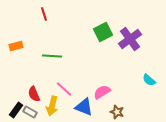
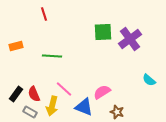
green square: rotated 24 degrees clockwise
black rectangle: moved 16 px up
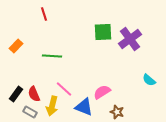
orange rectangle: rotated 32 degrees counterclockwise
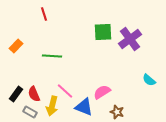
pink line: moved 1 px right, 2 px down
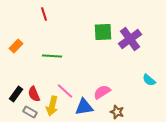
blue triangle: rotated 30 degrees counterclockwise
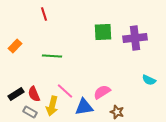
purple cross: moved 5 px right, 1 px up; rotated 30 degrees clockwise
orange rectangle: moved 1 px left
cyan semicircle: rotated 16 degrees counterclockwise
black rectangle: rotated 21 degrees clockwise
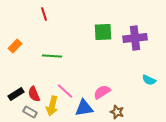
blue triangle: moved 1 px down
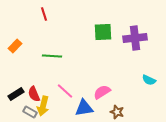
yellow arrow: moved 9 px left
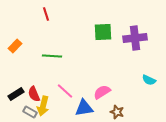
red line: moved 2 px right
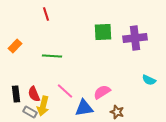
black rectangle: rotated 63 degrees counterclockwise
